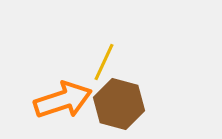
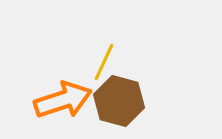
brown hexagon: moved 3 px up
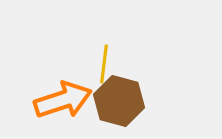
yellow line: moved 2 px down; rotated 18 degrees counterclockwise
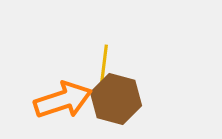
brown hexagon: moved 3 px left, 2 px up
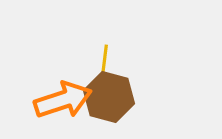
brown hexagon: moved 7 px left, 2 px up
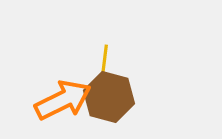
orange arrow: rotated 8 degrees counterclockwise
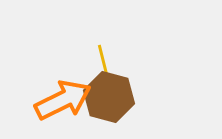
yellow line: rotated 21 degrees counterclockwise
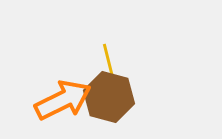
yellow line: moved 5 px right, 1 px up
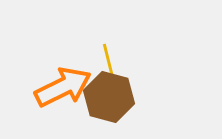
orange arrow: moved 13 px up
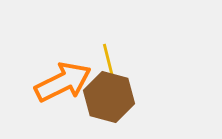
orange arrow: moved 5 px up
